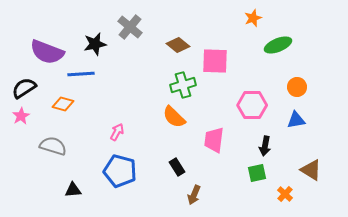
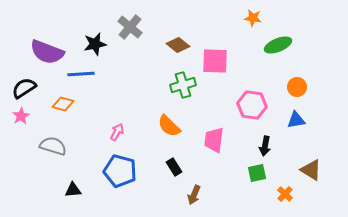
orange star: rotated 30 degrees clockwise
pink hexagon: rotated 8 degrees clockwise
orange semicircle: moved 5 px left, 9 px down
black rectangle: moved 3 px left
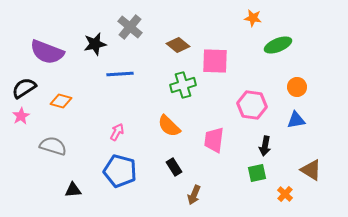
blue line: moved 39 px right
orange diamond: moved 2 px left, 3 px up
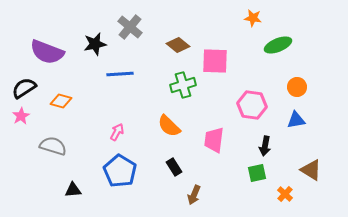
blue pentagon: rotated 16 degrees clockwise
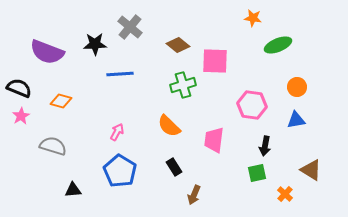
black star: rotated 10 degrees clockwise
black semicircle: moved 5 px left; rotated 55 degrees clockwise
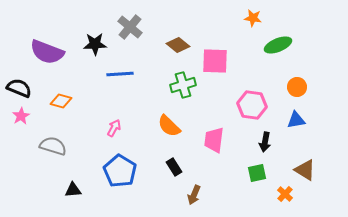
pink arrow: moved 3 px left, 4 px up
black arrow: moved 4 px up
brown triangle: moved 6 px left
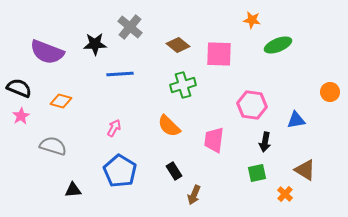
orange star: moved 1 px left, 2 px down
pink square: moved 4 px right, 7 px up
orange circle: moved 33 px right, 5 px down
black rectangle: moved 4 px down
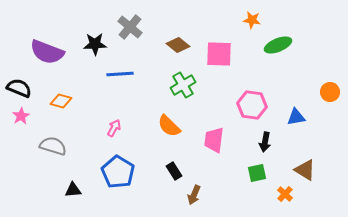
green cross: rotated 15 degrees counterclockwise
blue triangle: moved 3 px up
blue pentagon: moved 2 px left, 1 px down
